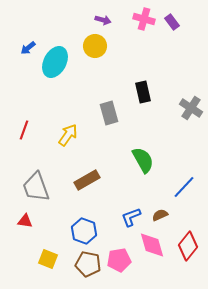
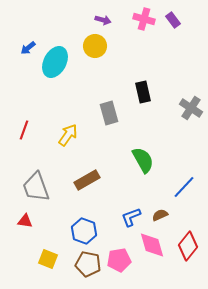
purple rectangle: moved 1 px right, 2 px up
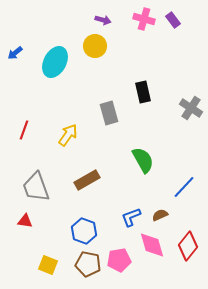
blue arrow: moved 13 px left, 5 px down
yellow square: moved 6 px down
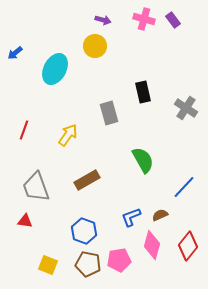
cyan ellipse: moved 7 px down
gray cross: moved 5 px left
pink diamond: rotated 32 degrees clockwise
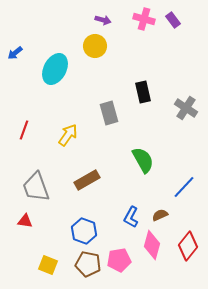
blue L-shape: rotated 40 degrees counterclockwise
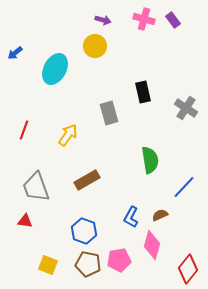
green semicircle: moved 7 px right; rotated 20 degrees clockwise
red diamond: moved 23 px down
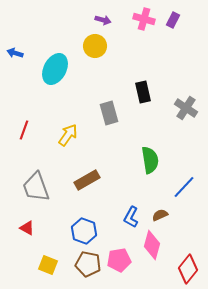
purple rectangle: rotated 63 degrees clockwise
blue arrow: rotated 56 degrees clockwise
red triangle: moved 2 px right, 7 px down; rotated 21 degrees clockwise
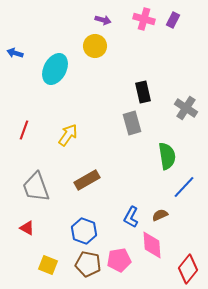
gray rectangle: moved 23 px right, 10 px down
green semicircle: moved 17 px right, 4 px up
pink diamond: rotated 20 degrees counterclockwise
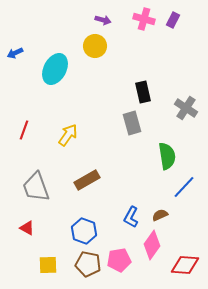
blue arrow: rotated 42 degrees counterclockwise
pink diamond: rotated 40 degrees clockwise
yellow square: rotated 24 degrees counterclockwise
red diamond: moved 3 px left, 4 px up; rotated 56 degrees clockwise
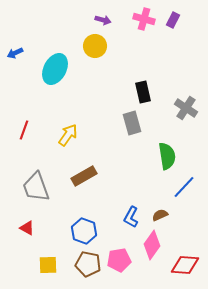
brown rectangle: moved 3 px left, 4 px up
